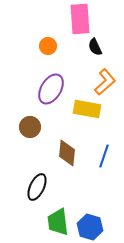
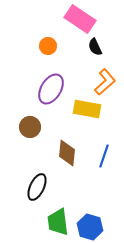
pink rectangle: rotated 52 degrees counterclockwise
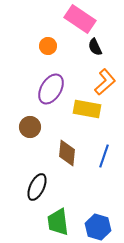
blue hexagon: moved 8 px right
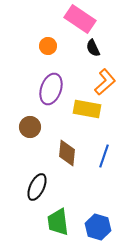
black semicircle: moved 2 px left, 1 px down
purple ellipse: rotated 12 degrees counterclockwise
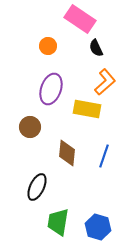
black semicircle: moved 3 px right
green trapezoid: rotated 16 degrees clockwise
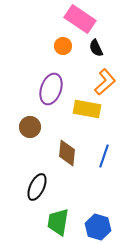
orange circle: moved 15 px right
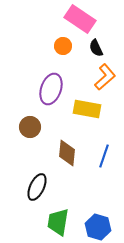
orange L-shape: moved 5 px up
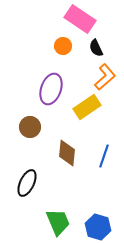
yellow rectangle: moved 2 px up; rotated 44 degrees counterclockwise
black ellipse: moved 10 px left, 4 px up
green trapezoid: rotated 148 degrees clockwise
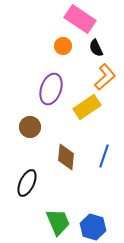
brown diamond: moved 1 px left, 4 px down
blue hexagon: moved 5 px left
